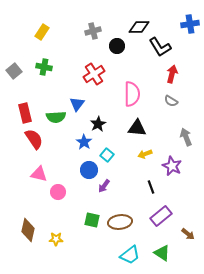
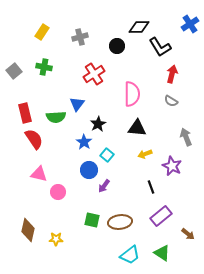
blue cross: rotated 24 degrees counterclockwise
gray cross: moved 13 px left, 6 px down
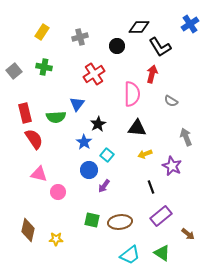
red arrow: moved 20 px left
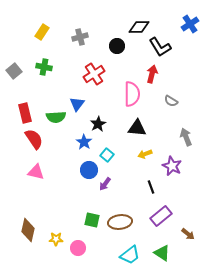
pink triangle: moved 3 px left, 2 px up
purple arrow: moved 1 px right, 2 px up
pink circle: moved 20 px right, 56 px down
